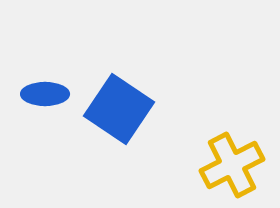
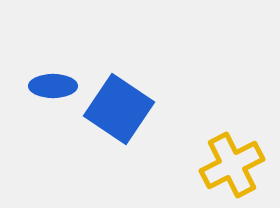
blue ellipse: moved 8 px right, 8 px up
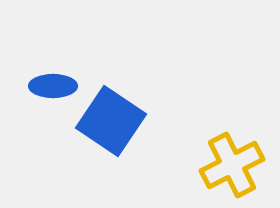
blue square: moved 8 px left, 12 px down
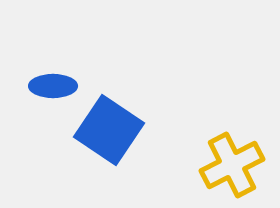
blue square: moved 2 px left, 9 px down
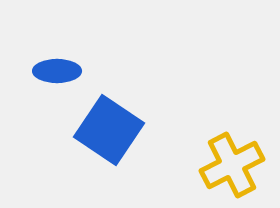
blue ellipse: moved 4 px right, 15 px up
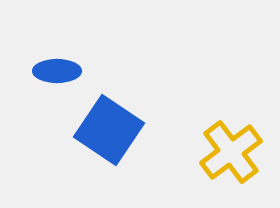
yellow cross: moved 1 px left, 13 px up; rotated 10 degrees counterclockwise
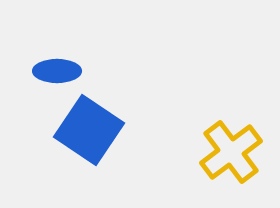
blue square: moved 20 px left
